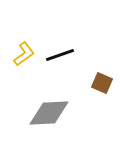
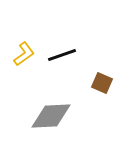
black line: moved 2 px right
gray diamond: moved 2 px right, 3 px down
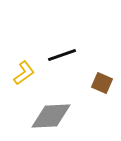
yellow L-shape: moved 19 px down
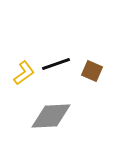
black line: moved 6 px left, 9 px down
brown square: moved 10 px left, 12 px up
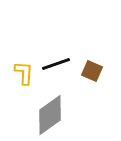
yellow L-shape: rotated 50 degrees counterclockwise
gray diamond: moved 1 px left, 1 px up; rotated 33 degrees counterclockwise
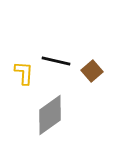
black line: moved 3 px up; rotated 32 degrees clockwise
brown square: rotated 25 degrees clockwise
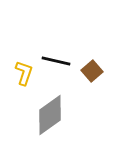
yellow L-shape: rotated 15 degrees clockwise
